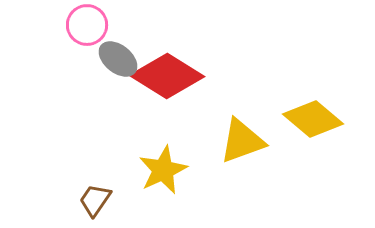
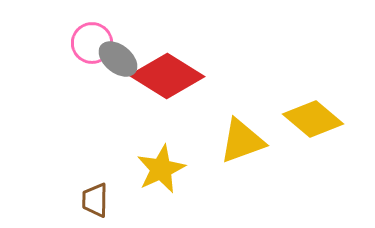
pink circle: moved 5 px right, 18 px down
yellow star: moved 2 px left, 1 px up
brown trapezoid: rotated 33 degrees counterclockwise
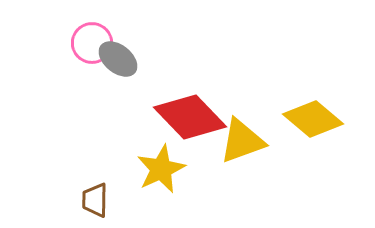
red diamond: moved 23 px right, 41 px down; rotated 14 degrees clockwise
